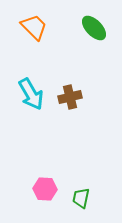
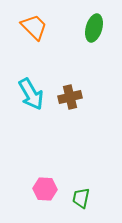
green ellipse: rotated 60 degrees clockwise
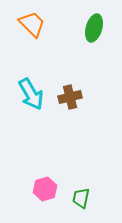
orange trapezoid: moved 2 px left, 3 px up
pink hexagon: rotated 20 degrees counterclockwise
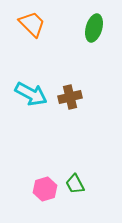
cyan arrow: rotated 32 degrees counterclockwise
green trapezoid: moved 6 px left, 14 px up; rotated 40 degrees counterclockwise
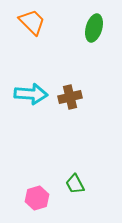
orange trapezoid: moved 2 px up
cyan arrow: rotated 24 degrees counterclockwise
pink hexagon: moved 8 px left, 9 px down
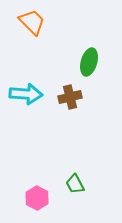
green ellipse: moved 5 px left, 34 px down
cyan arrow: moved 5 px left
pink hexagon: rotated 15 degrees counterclockwise
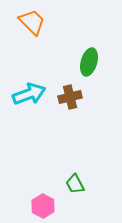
cyan arrow: moved 3 px right; rotated 24 degrees counterclockwise
pink hexagon: moved 6 px right, 8 px down
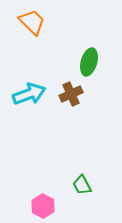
brown cross: moved 1 px right, 3 px up; rotated 10 degrees counterclockwise
green trapezoid: moved 7 px right, 1 px down
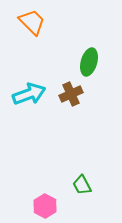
pink hexagon: moved 2 px right
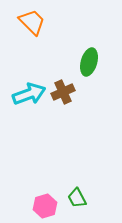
brown cross: moved 8 px left, 2 px up
green trapezoid: moved 5 px left, 13 px down
pink hexagon: rotated 15 degrees clockwise
